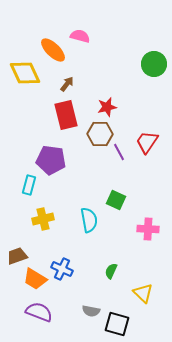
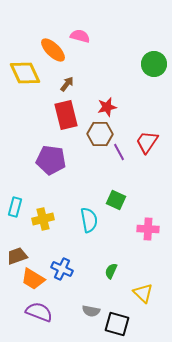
cyan rectangle: moved 14 px left, 22 px down
orange trapezoid: moved 2 px left
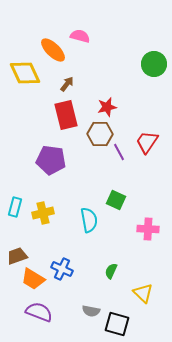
yellow cross: moved 6 px up
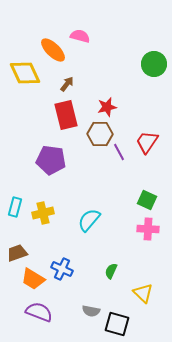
green square: moved 31 px right
cyan semicircle: rotated 130 degrees counterclockwise
brown trapezoid: moved 3 px up
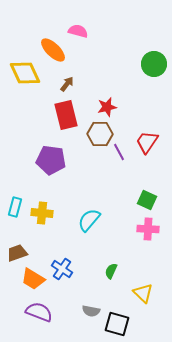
pink semicircle: moved 2 px left, 5 px up
yellow cross: moved 1 px left; rotated 20 degrees clockwise
blue cross: rotated 10 degrees clockwise
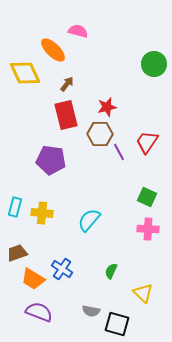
green square: moved 3 px up
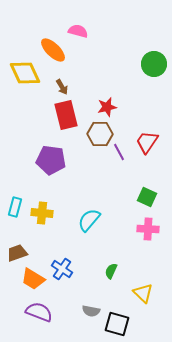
brown arrow: moved 5 px left, 3 px down; rotated 112 degrees clockwise
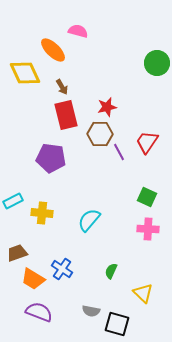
green circle: moved 3 px right, 1 px up
purple pentagon: moved 2 px up
cyan rectangle: moved 2 px left, 6 px up; rotated 48 degrees clockwise
